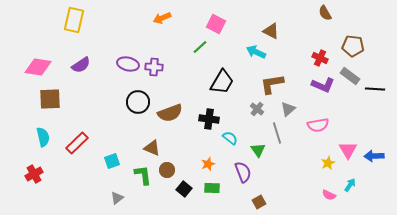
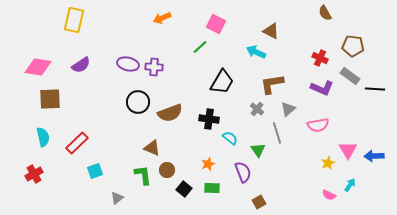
purple L-shape at (323, 85): moved 1 px left, 3 px down
cyan square at (112, 161): moved 17 px left, 10 px down
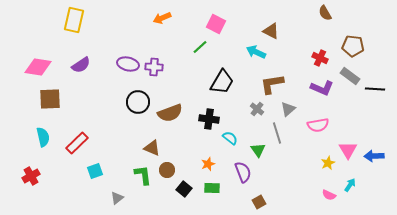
red cross at (34, 174): moved 3 px left, 2 px down
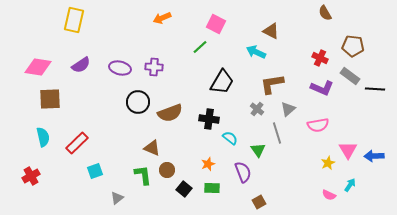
purple ellipse at (128, 64): moved 8 px left, 4 px down
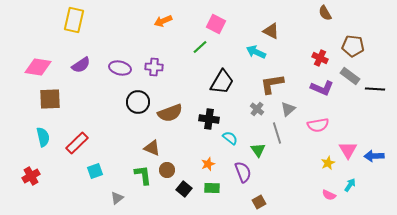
orange arrow at (162, 18): moved 1 px right, 3 px down
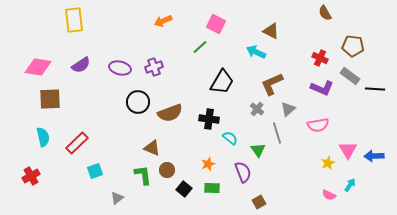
yellow rectangle at (74, 20): rotated 20 degrees counterclockwise
purple cross at (154, 67): rotated 24 degrees counterclockwise
brown L-shape at (272, 84): rotated 15 degrees counterclockwise
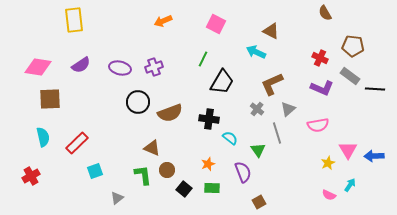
green line at (200, 47): moved 3 px right, 12 px down; rotated 21 degrees counterclockwise
